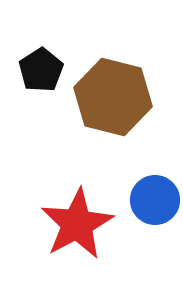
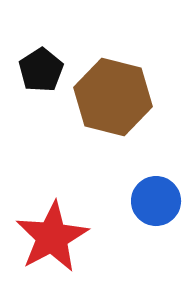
blue circle: moved 1 px right, 1 px down
red star: moved 25 px left, 13 px down
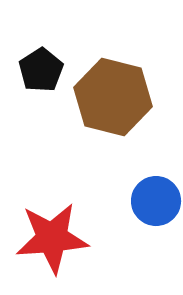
red star: moved 1 px down; rotated 24 degrees clockwise
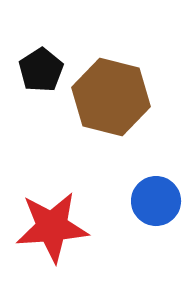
brown hexagon: moved 2 px left
red star: moved 11 px up
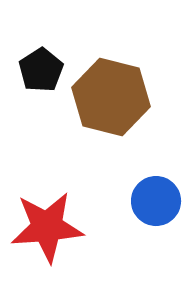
red star: moved 5 px left
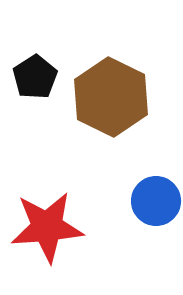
black pentagon: moved 6 px left, 7 px down
brown hexagon: rotated 12 degrees clockwise
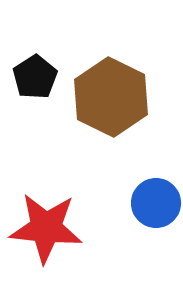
blue circle: moved 2 px down
red star: moved 1 px left, 1 px down; rotated 10 degrees clockwise
